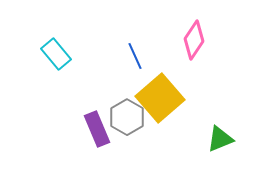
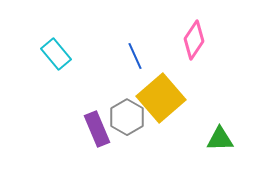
yellow square: moved 1 px right
green triangle: rotated 20 degrees clockwise
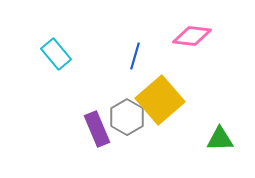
pink diamond: moved 2 px left, 4 px up; rotated 63 degrees clockwise
blue line: rotated 40 degrees clockwise
yellow square: moved 1 px left, 2 px down
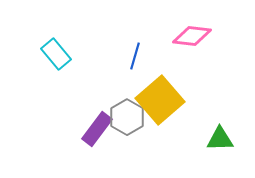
purple rectangle: rotated 60 degrees clockwise
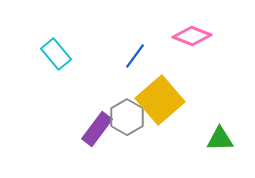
pink diamond: rotated 15 degrees clockwise
blue line: rotated 20 degrees clockwise
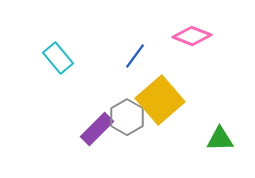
cyan rectangle: moved 2 px right, 4 px down
purple rectangle: rotated 8 degrees clockwise
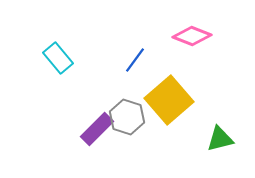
blue line: moved 4 px down
yellow square: moved 9 px right
gray hexagon: rotated 12 degrees counterclockwise
green triangle: rotated 12 degrees counterclockwise
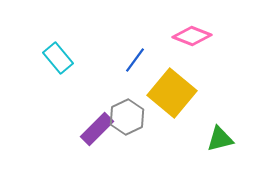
yellow square: moved 3 px right, 7 px up; rotated 9 degrees counterclockwise
gray hexagon: rotated 16 degrees clockwise
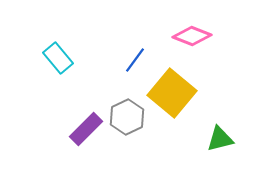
purple rectangle: moved 11 px left
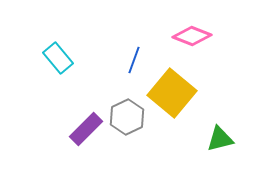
blue line: moved 1 px left; rotated 16 degrees counterclockwise
